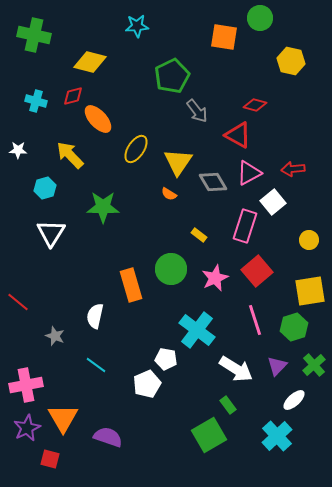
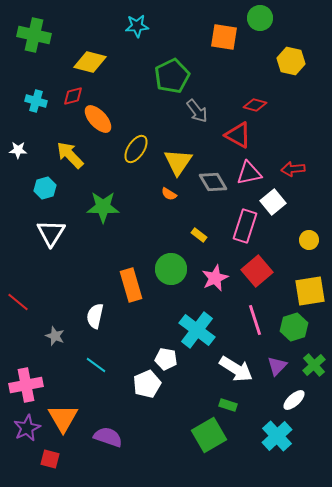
pink triangle at (249, 173): rotated 16 degrees clockwise
green rectangle at (228, 405): rotated 36 degrees counterclockwise
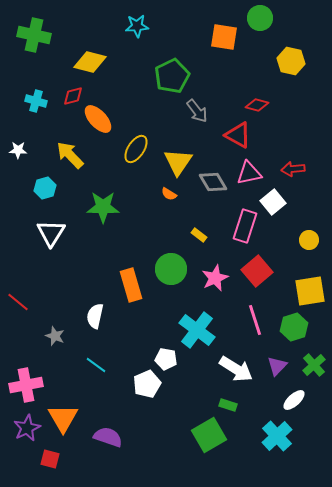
red diamond at (255, 105): moved 2 px right
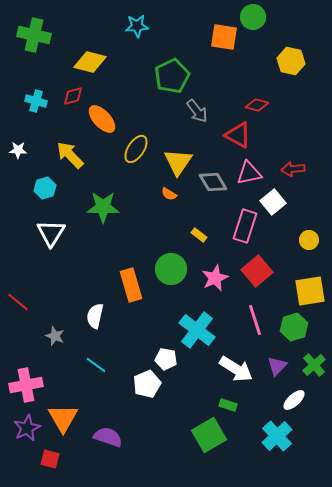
green circle at (260, 18): moved 7 px left, 1 px up
orange ellipse at (98, 119): moved 4 px right
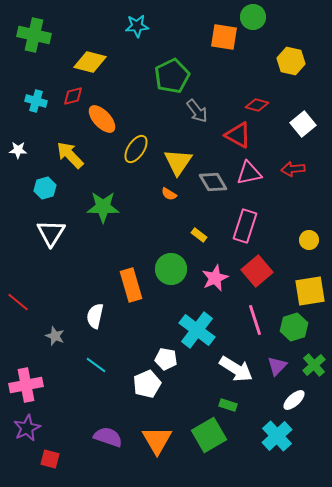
white square at (273, 202): moved 30 px right, 78 px up
orange triangle at (63, 418): moved 94 px right, 22 px down
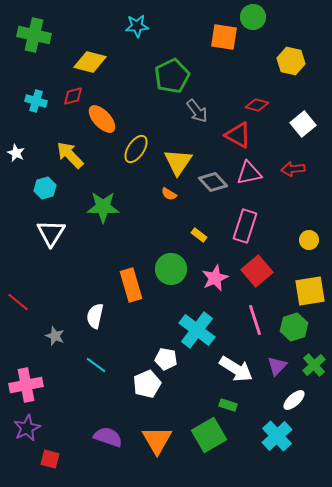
white star at (18, 150): moved 2 px left, 3 px down; rotated 24 degrees clockwise
gray diamond at (213, 182): rotated 12 degrees counterclockwise
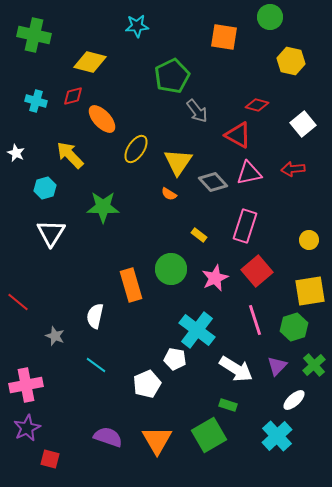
green circle at (253, 17): moved 17 px right
white pentagon at (166, 359): moved 9 px right
